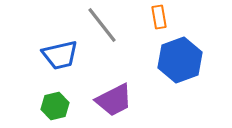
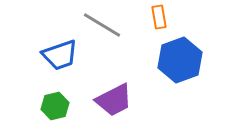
gray line: rotated 21 degrees counterclockwise
blue trapezoid: rotated 6 degrees counterclockwise
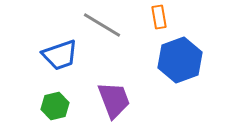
purple trapezoid: rotated 84 degrees counterclockwise
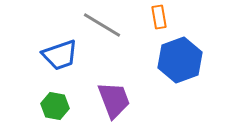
green hexagon: rotated 24 degrees clockwise
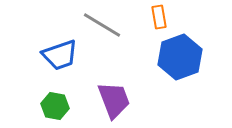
blue hexagon: moved 3 px up
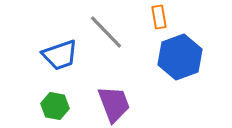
gray line: moved 4 px right, 7 px down; rotated 15 degrees clockwise
purple trapezoid: moved 4 px down
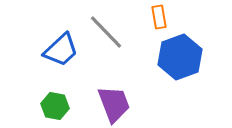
blue trapezoid: moved 1 px right, 5 px up; rotated 24 degrees counterclockwise
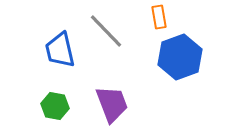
gray line: moved 1 px up
blue trapezoid: moved 1 px left; rotated 120 degrees clockwise
purple trapezoid: moved 2 px left
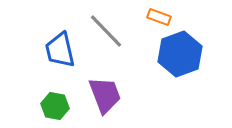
orange rectangle: rotated 60 degrees counterclockwise
blue hexagon: moved 3 px up
purple trapezoid: moved 7 px left, 9 px up
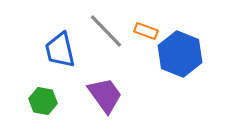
orange rectangle: moved 13 px left, 14 px down
blue hexagon: rotated 18 degrees counterclockwise
purple trapezoid: rotated 15 degrees counterclockwise
green hexagon: moved 12 px left, 5 px up
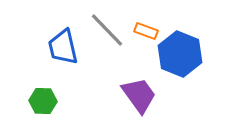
gray line: moved 1 px right, 1 px up
blue trapezoid: moved 3 px right, 3 px up
purple trapezoid: moved 34 px right
green hexagon: rotated 8 degrees counterclockwise
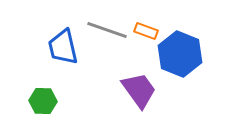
gray line: rotated 27 degrees counterclockwise
purple trapezoid: moved 5 px up
